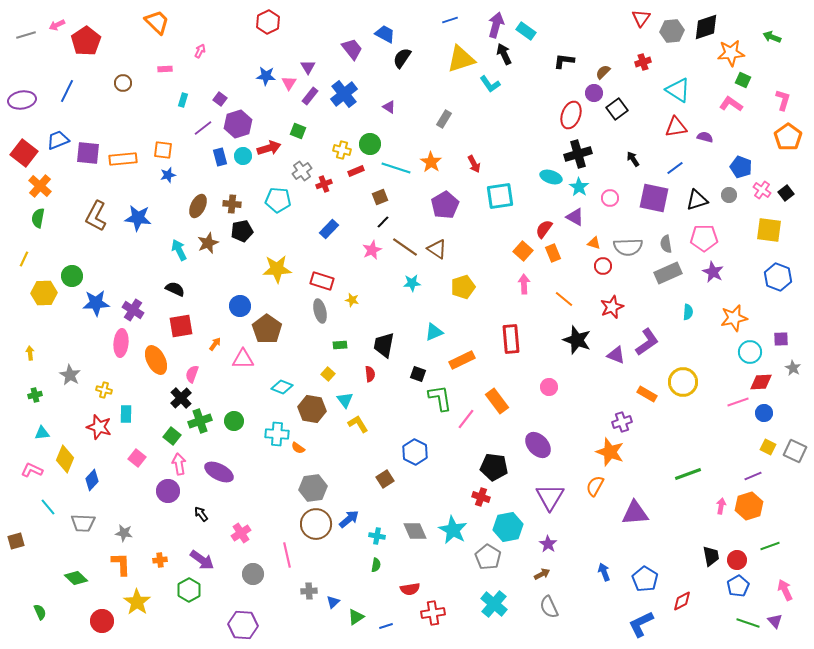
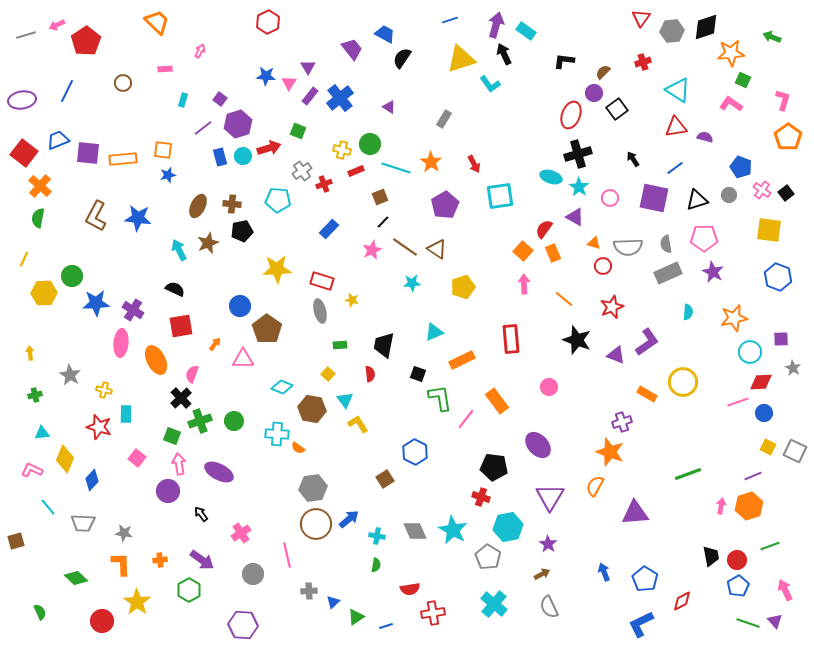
blue cross at (344, 94): moved 4 px left, 4 px down
green square at (172, 436): rotated 18 degrees counterclockwise
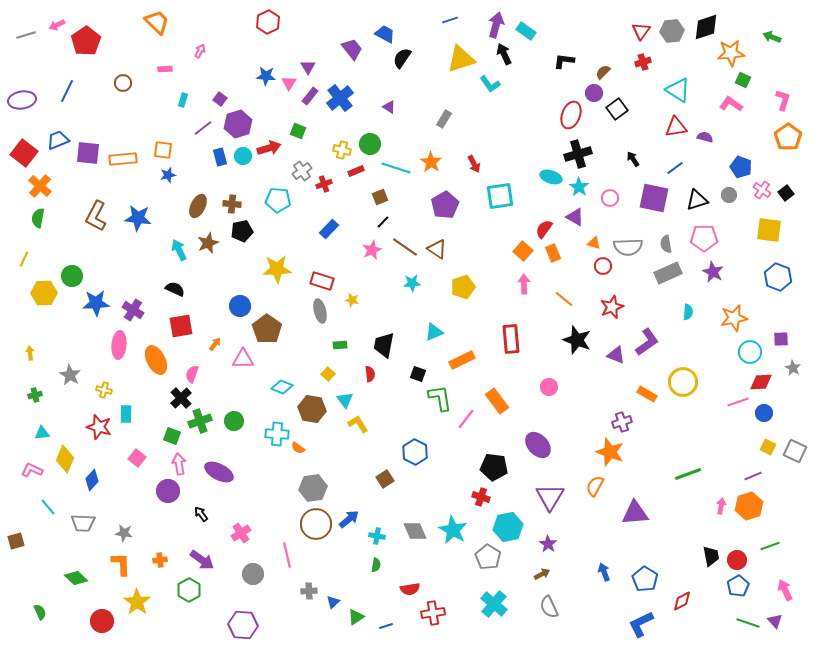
red triangle at (641, 18): moved 13 px down
pink ellipse at (121, 343): moved 2 px left, 2 px down
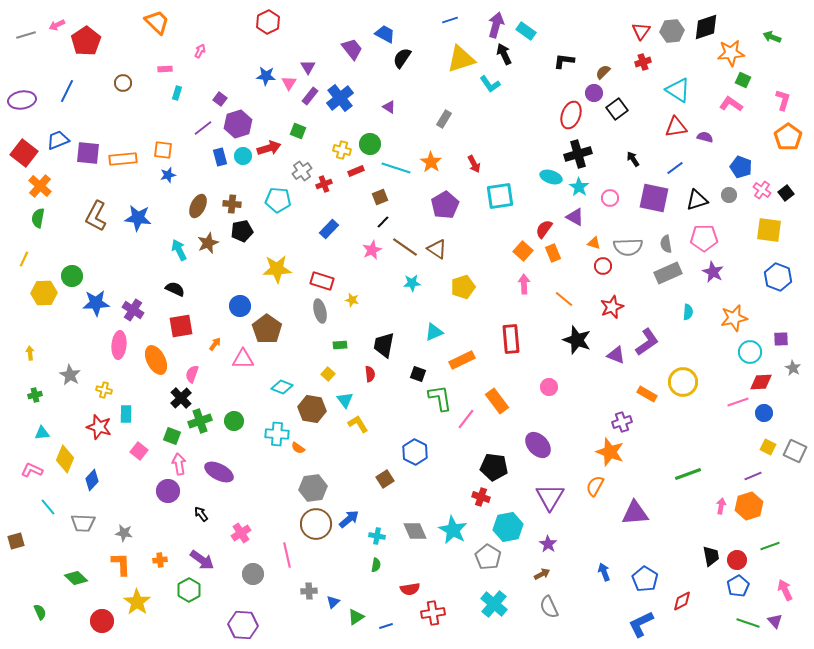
cyan rectangle at (183, 100): moved 6 px left, 7 px up
pink square at (137, 458): moved 2 px right, 7 px up
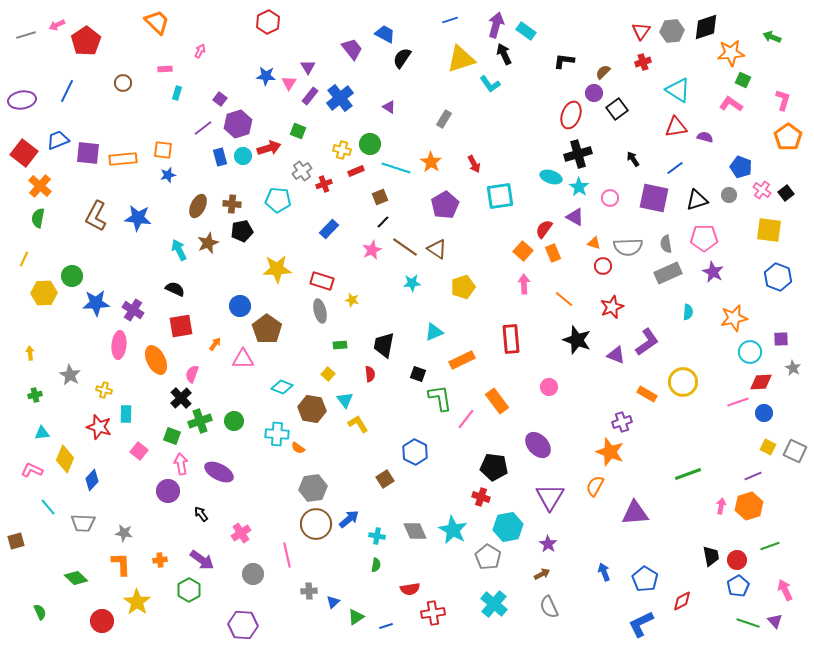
pink arrow at (179, 464): moved 2 px right
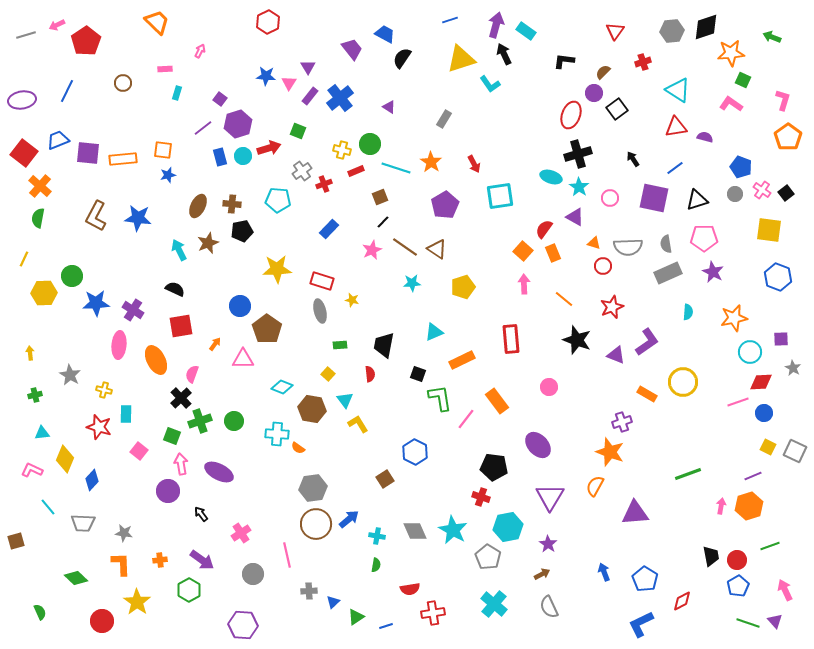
red triangle at (641, 31): moved 26 px left
gray circle at (729, 195): moved 6 px right, 1 px up
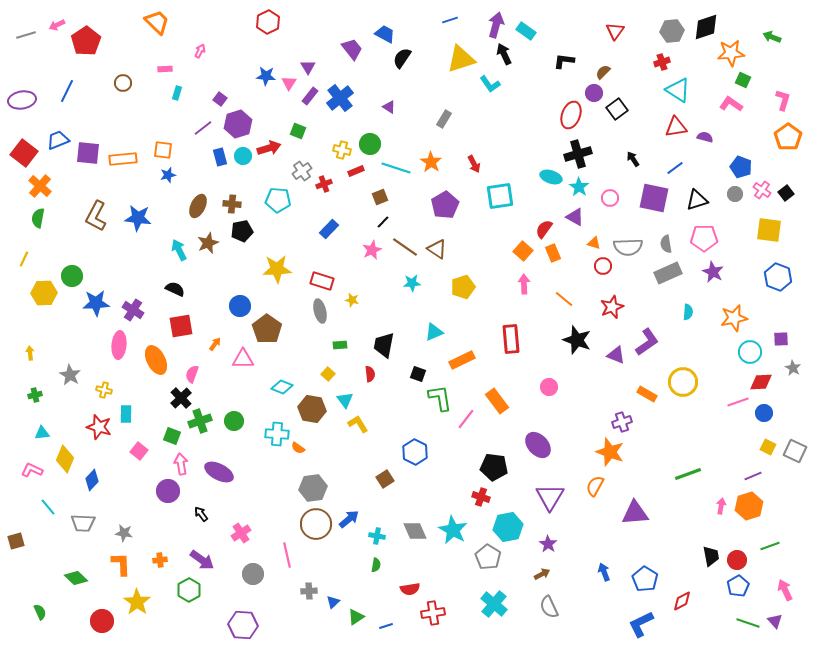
red cross at (643, 62): moved 19 px right
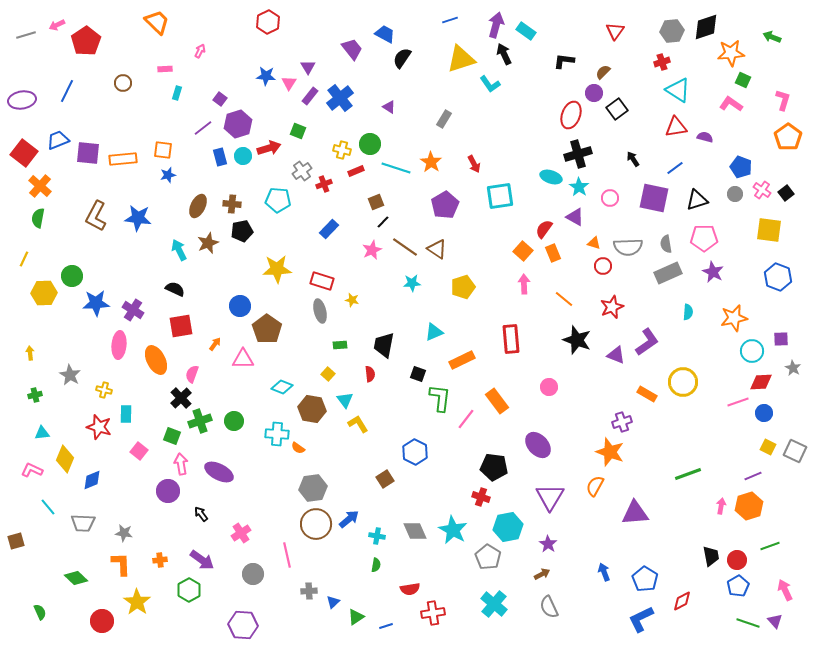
brown square at (380, 197): moved 4 px left, 5 px down
cyan circle at (750, 352): moved 2 px right, 1 px up
green L-shape at (440, 398): rotated 16 degrees clockwise
blue diamond at (92, 480): rotated 25 degrees clockwise
blue L-shape at (641, 624): moved 5 px up
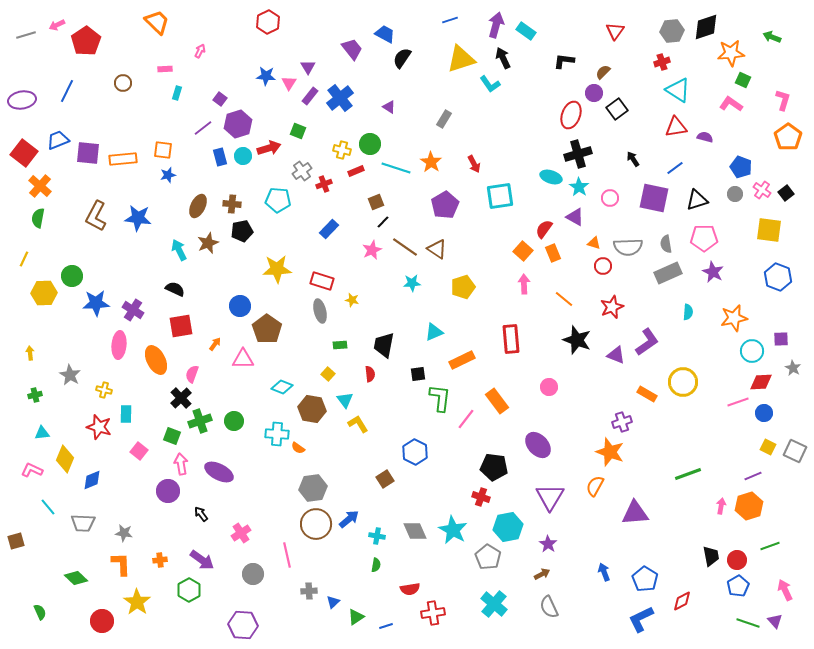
black arrow at (504, 54): moved 1 px left, 4 px down
black square at (418, 374): rotated 28 degrees counterclockwise
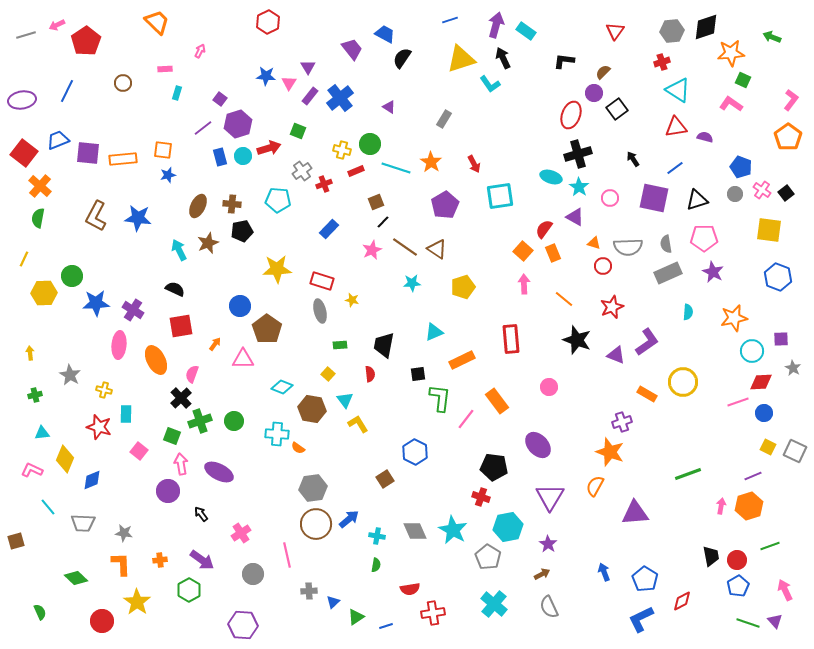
pink L-shape at (783, 100): moved 8 px right; rotated 20 degrees clockwise
